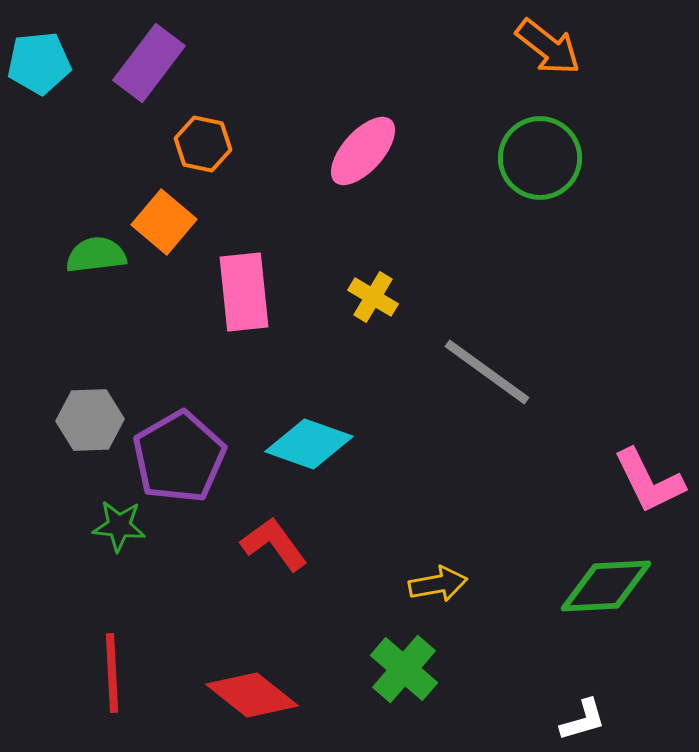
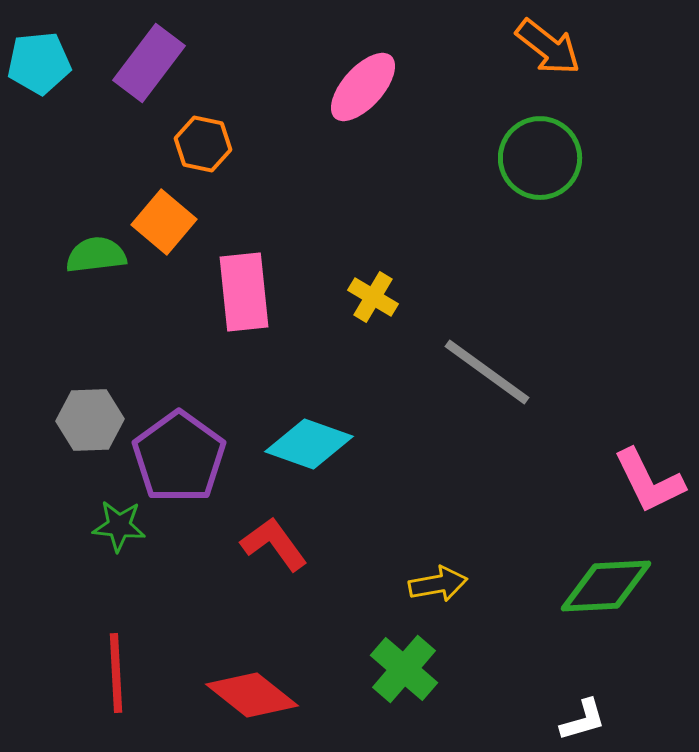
pink ellipse: moved 64 px up
purple pentagon: rotated 6 degrees counterclockwise
red line: moved 4 px right
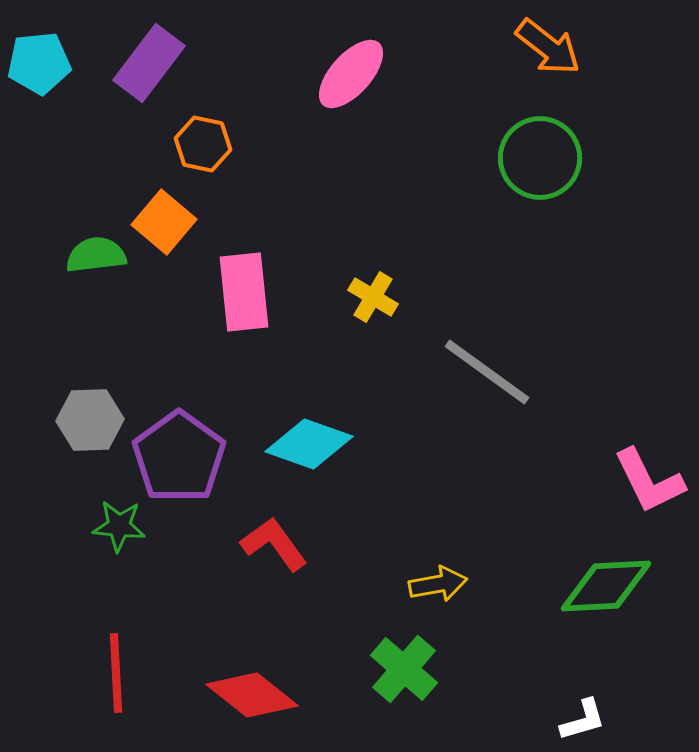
pink ellipse: moved 12 px left, 13 px up
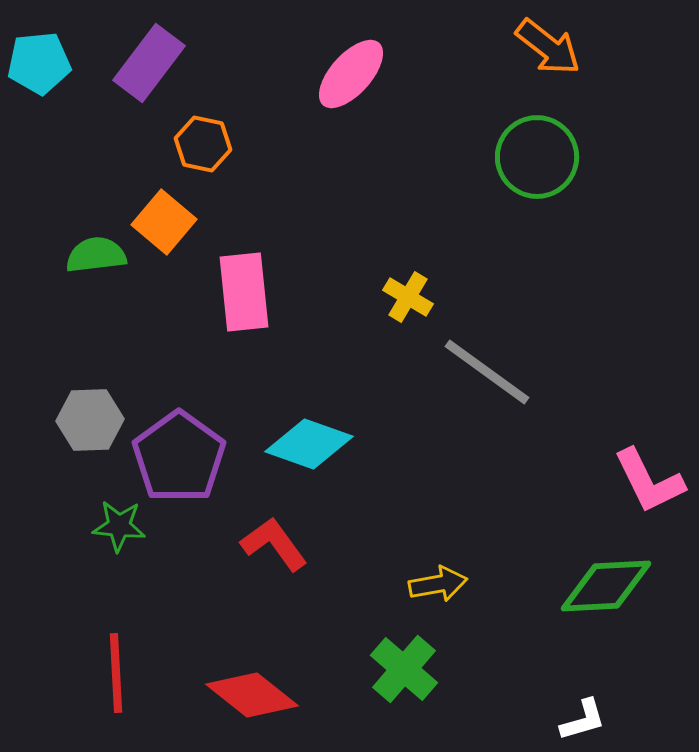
green circle: moved 3 px left, 1 px up
yellow cross: moved 35 px right
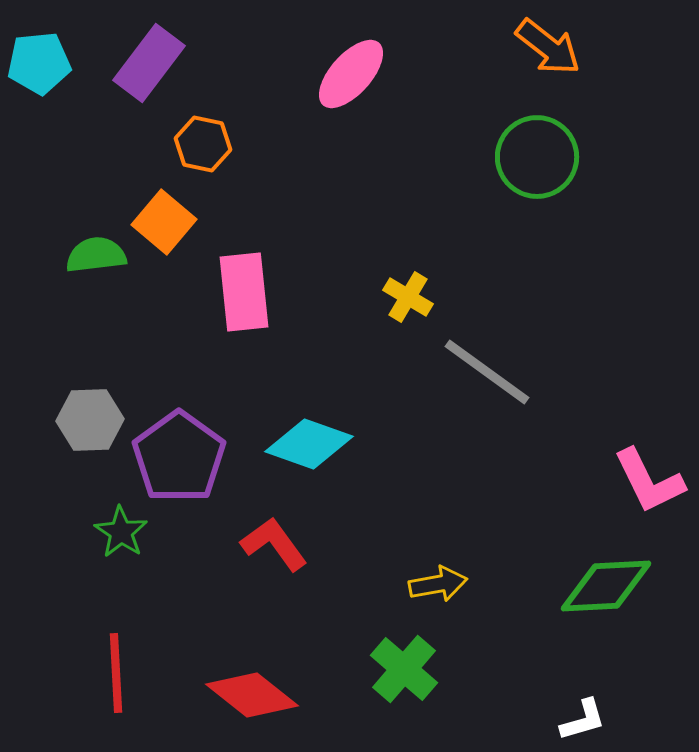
green star: moved 2 px right, 6 px down; rotated 28 degrees clockwise
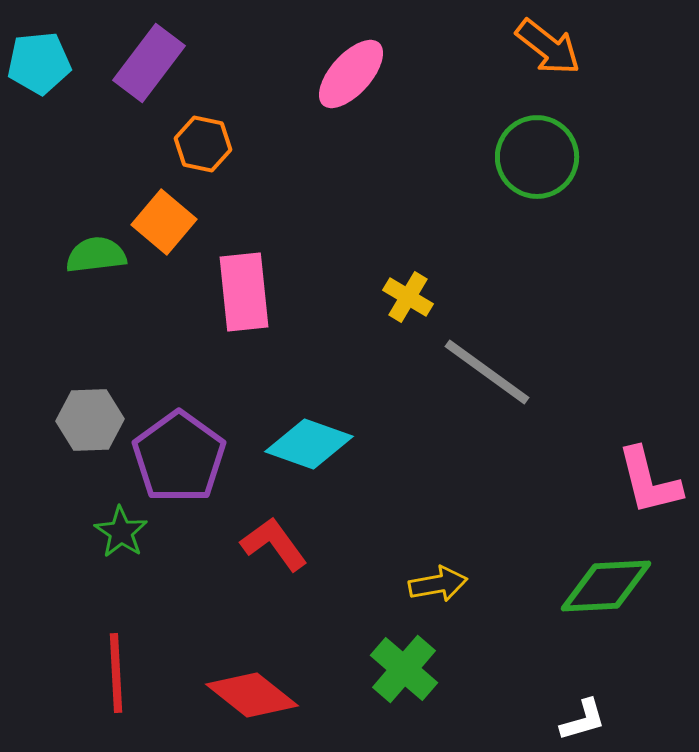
pink L-shape: rotated 12 degrees clockwise
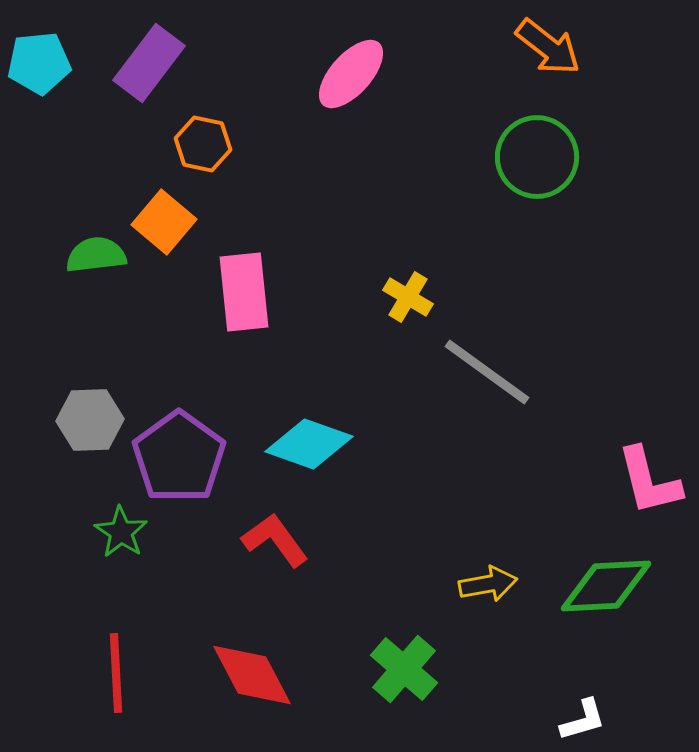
red L-shape: moved 1 px right, 4 px up
yellow arrow: moved 50 px right
red diamond: moved 20 px up; rotated 24 degrees clockwise
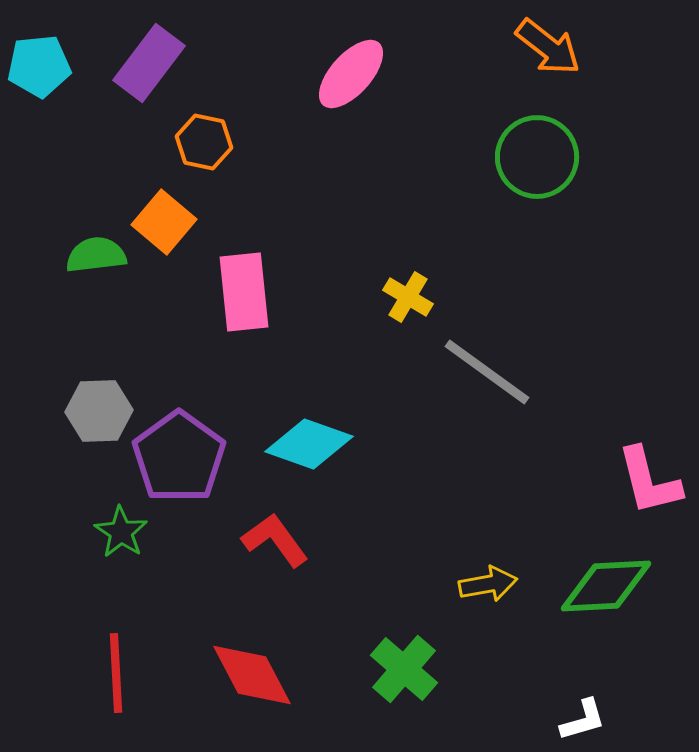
cyan pentagon: moved 3 px down
orange hexagon: moved 1 px right, 2 px up
gray hexagon: moved 9 px right, 9 px up
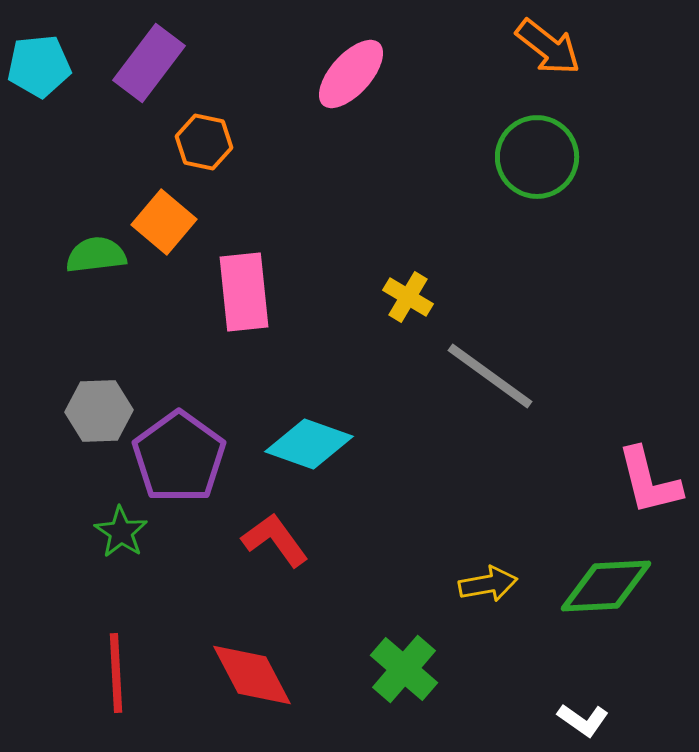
gray line: moved 3 px right, 4 px down
white L-shape: rotated 51 degrees clockwise
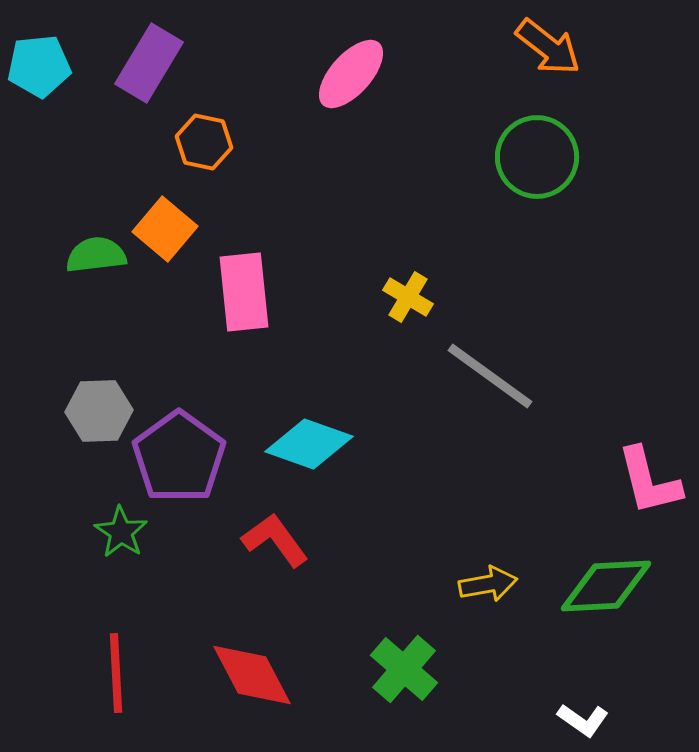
purple rectangle: rotated 6 degrees counterclockwise
orange square: moved 1 px right, 7 px down
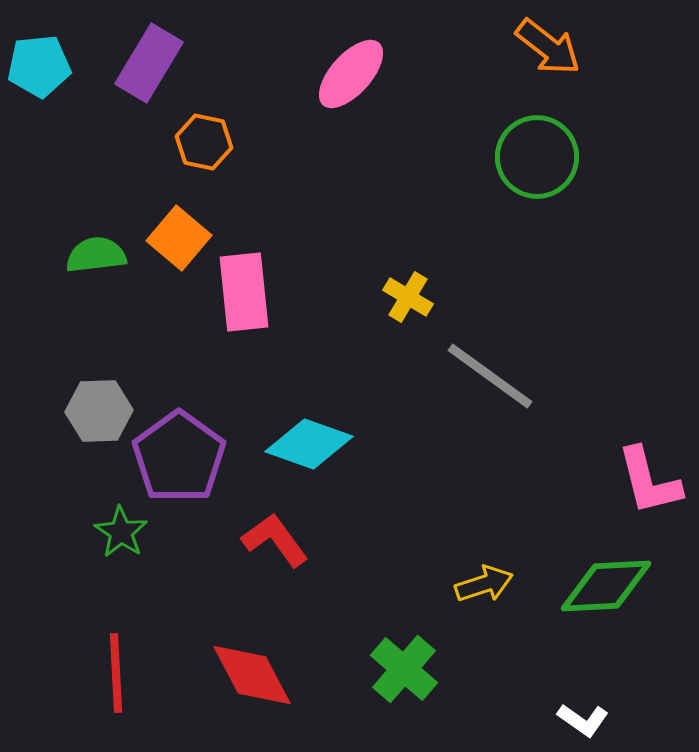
orange square: moved 14 px right, 9 px down
yellow arrow: moved 4 px left; rotated 8 degrees counterclockwise
